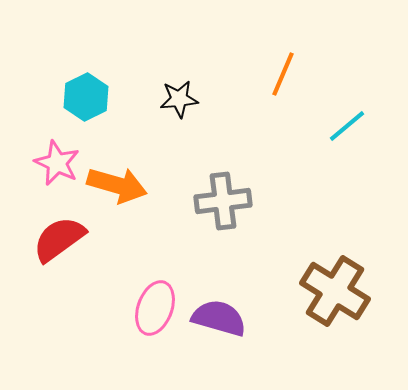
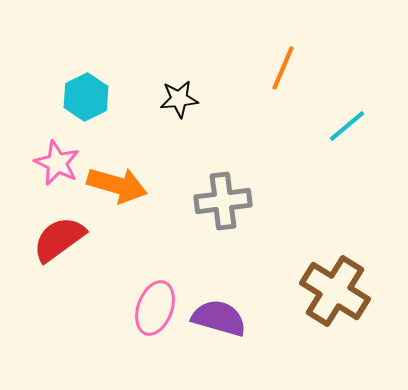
orange line: moved 6 px up
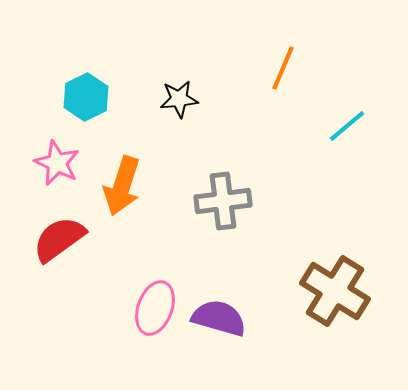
orange arrow: moved 5 px right, 1 px down; rotated 92 degrees clockwise
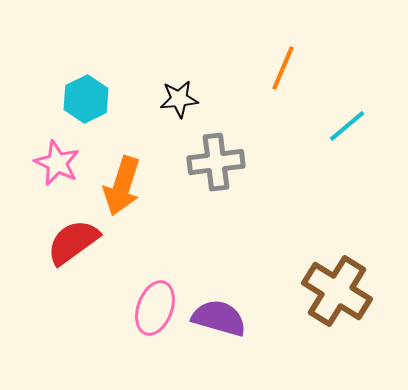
cyan hexagon: moved 2 px down
gray cross: moved 7 px left, 39 px up
red semicircle: moved 14 px right, 3 px down
brown cross: moved 2 px right
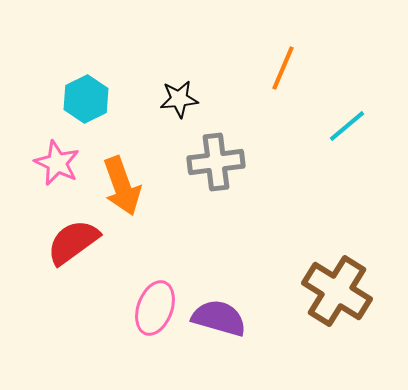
orange arrow: rotated 38 degrees counterclockwise
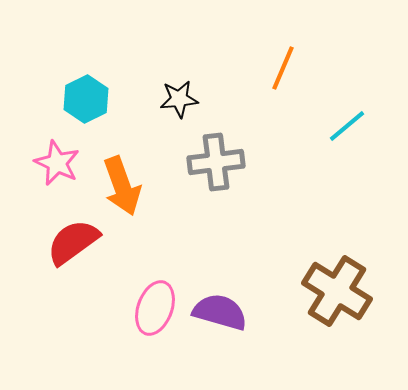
purple semicircle: moved 1 px right, 6 px up
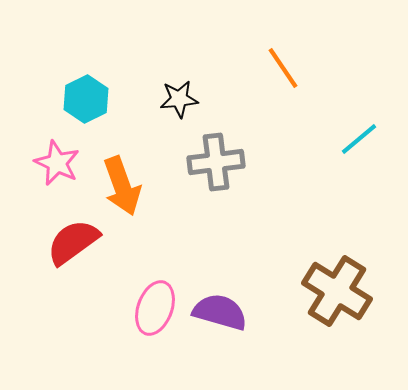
orange line: rotated 57 degrees counterclockwise
cyan line: moved 12 px right, 13 px down
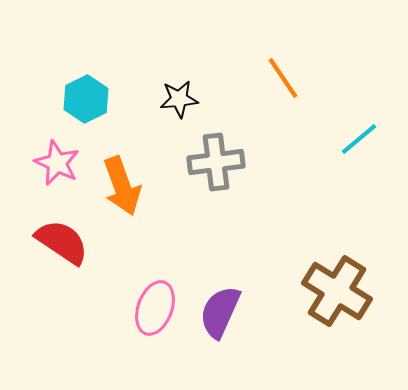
orange line: moved 10 px down
red semicircle: moved 11 px left; rotated 70 degrees clockwise
purple semicircle: rotated 82 degrees counterclockwise
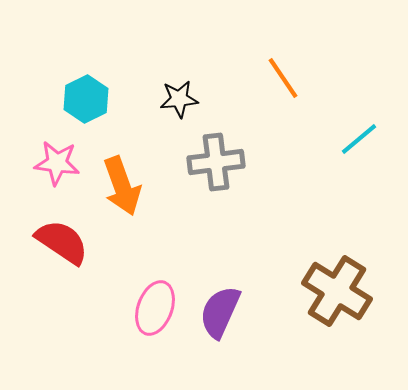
pink star: rotated 18 degrees counterclockwise
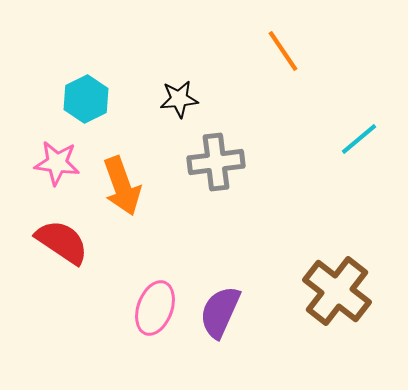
orange line: moved 27 px up
brown cross: rotated 6 degrees clockwise
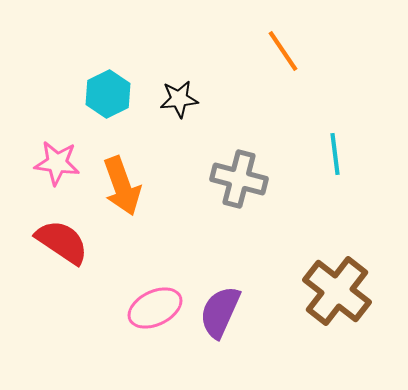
cyan hexagon: moved 22 px right, 5 px up
cyan line: moved 24 px left, 15 px down; rotated 57 degrees counterclockwise
gray cross: moved 23 px right, 17 px down; rotated 22 degrees clockwise
pink ellipse: rotated 44 degrees clockwise
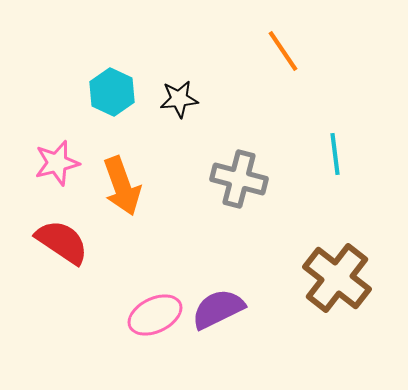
cyan hexagon: moved 4 px right, 2 px up; rotated 9 degrees counterclockwise
pink star: rotated 21 degrees counterclockwise
brown cross: moved 13 px up
pink ellipse: moved 7 px down
purple semicircle: moved 2 px left, 3 px up; rotated 40 degrees clockwise
